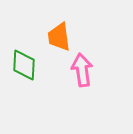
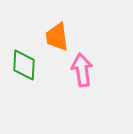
orange trapezoid: moved 2 px left
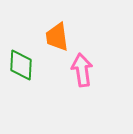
green diamond: moved 3 px left
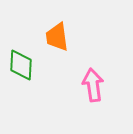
pink arrow: moved 11 px right, 15 px down
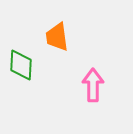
pink arrow: rotated 8 degrees clockwise
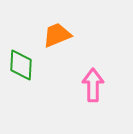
orange trapezoid: moved 2 px up; rotated 76 degrees clockwise
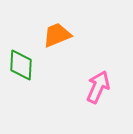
pink arrow: moved 5 px right, 2 px down; rotated 24 degrees clockwise
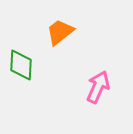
orange trapezoid: moved 3 px right, 3 px up; rotated 16 degrees counterclockwise
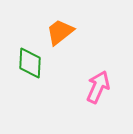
green diamond: moved 9 px right, 2 px up
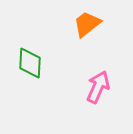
orange trapezoid: moved 27 px right, 8 px up
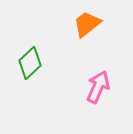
green diamond: rotated 44 degrees clockwise
